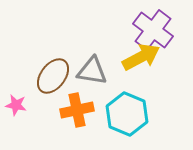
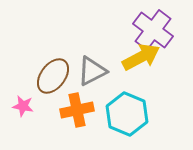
gray triangle: rotated 36 degrees counterclockwise
pink star: moved 7 px right, 1 px down
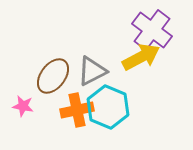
purple cross: moved 1 px left
cyan hexagon: moved 19 px left, 7 px up
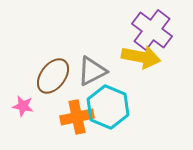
yellow arrow: rotated 39 degrees clockwise
orange cross: moved 7 px down
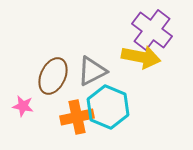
brown ellipse: rotated 12 degrees counterclockwise
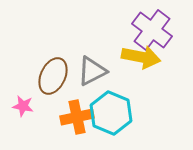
cyan hexagon: moved 3 px right, 6 px down
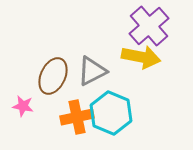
purple cross: moved 3 px left, 4 px up; rotated 12 degrees clockwise
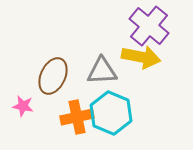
purple cross: rotated 9 degrees counterclockwise
gray triangle: moved 10 px right; rotated 24 degrees clockwise
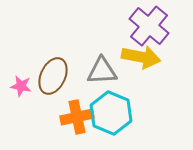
pink star: moved 2 px left, 20 px up
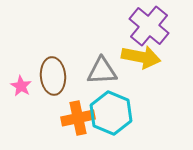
brown ellipse: rotated 30 degrees counterclockwise
pink star: rotated 20 degrees clockwise
orange cross: moved 1 px right, 1 px down
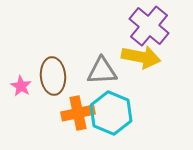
orange cross: moved 5 px up
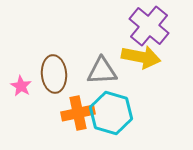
brown ellipse: moved 1 px right, 2 px up
cyan hexagon: rotated 6 degrees counterclockwise
